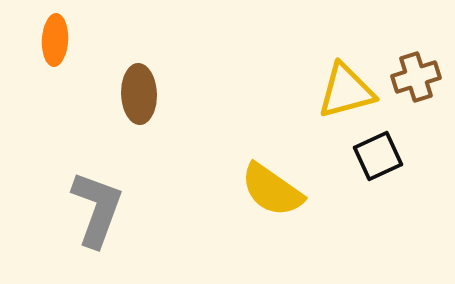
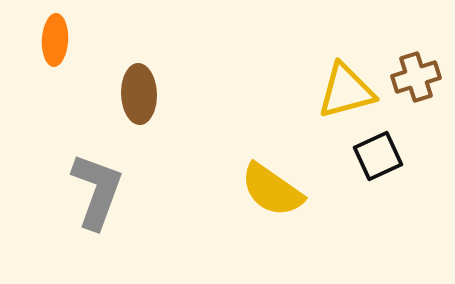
gray L-shape: moved 18 px up
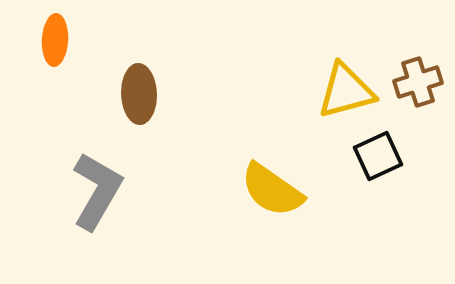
brown cross: moved 2 px right, 5 px down
gray L-shape: rotated 10 degrees clockwise
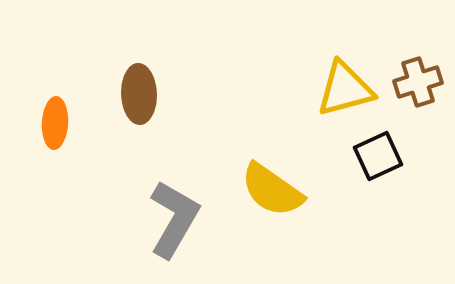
orange ellipse: moved 83 px down
yellow triangle: moved 1 px left, 2 px up
gray L-shape: moved 77 px right, 28 px down
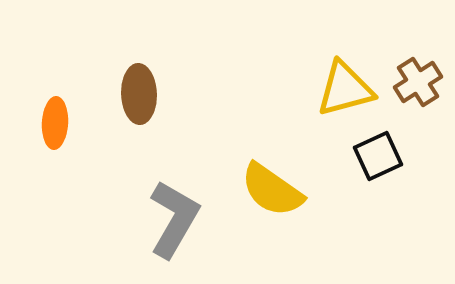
brown cross: rotated 15 degrees counterclockwise
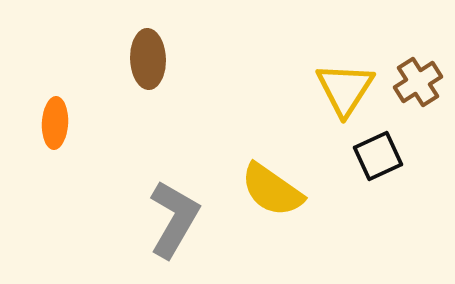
yellow triangle: rotated 42 degrees counterclockwise
brown ellipse: moved 9 px right, 35 px up
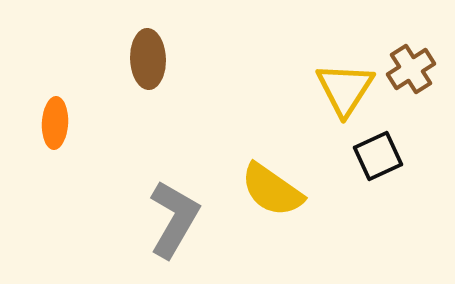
brown cross: moved 7 px left, 13 px up
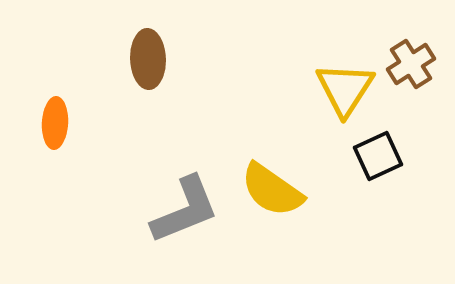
brown cross: moved 5 px up
gray L-shape: moved 11 px right, 9 px up; rotated 38 degrees clockwise
